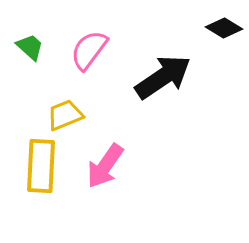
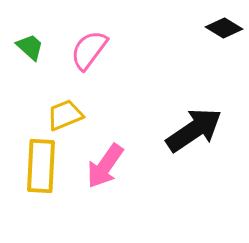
black arrow: moved 31 px right, 53 px down
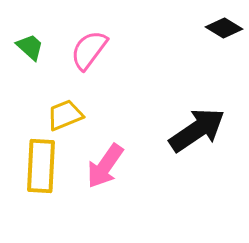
black arrow: moved 3 px right
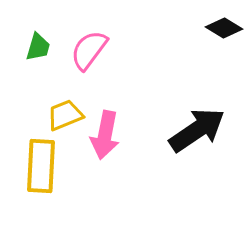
green trapezoid: moved 8 px right; rotated 64 degrees clockwise
pink arrow: moved 31 px up; rotated 24 degrees counterclockwise
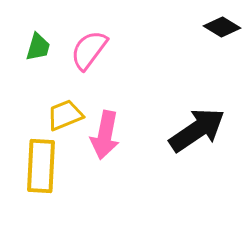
black diamond: moved 2 px left, 1 px up
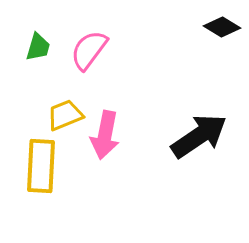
black arrow: moved 2 px right, 6 px down
